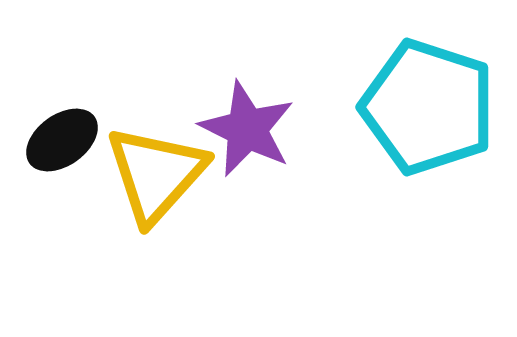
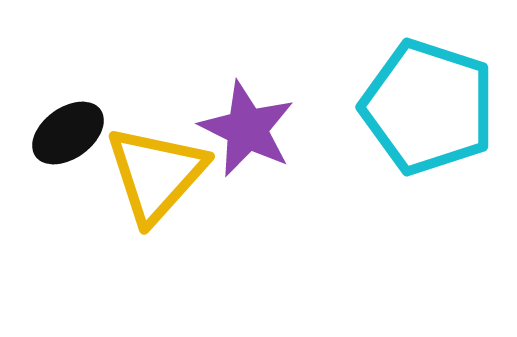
black ellipse: moved 6 px right, 7 px up
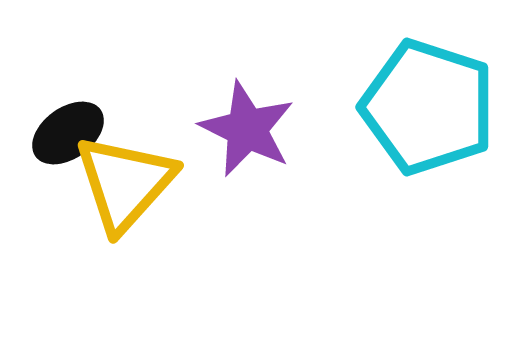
yellow triangle: moved 31 px left, 9 px down
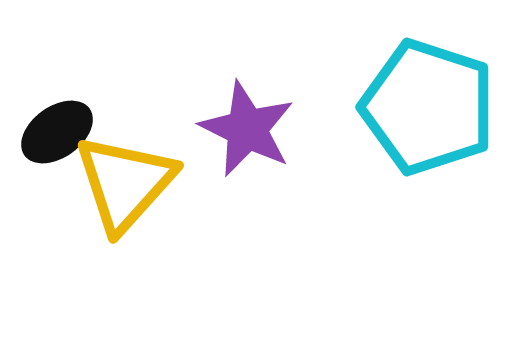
black ellipse: moved 11 px left, 1 px up
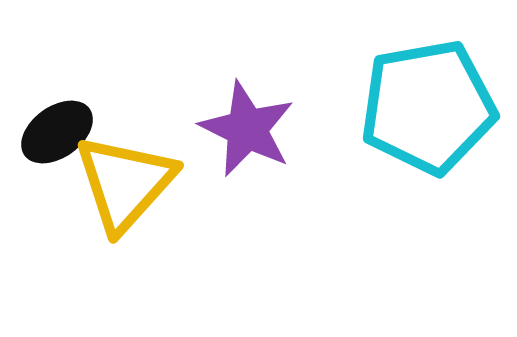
cyan pentagon: rotated 28 degrees counterclockwise
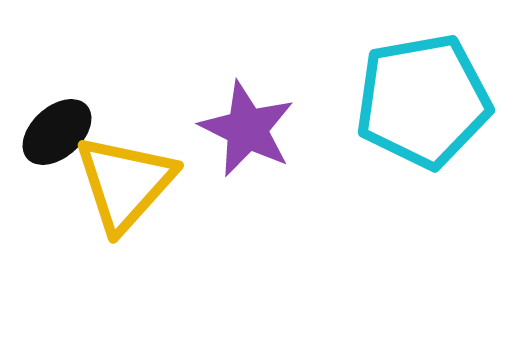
cyan pentagon: moved 5 px left, 6 px up
black ellipse: rotated 6 degrees counterclockwise
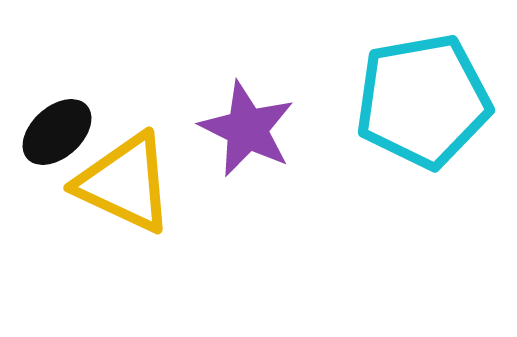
yellow triangle: rotated 47 degrees counterclockwise
